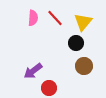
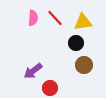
yellow triangle: rotated 42 degrees clockwise
brown circle: moved 1 px up
red circle: moved 1 px right
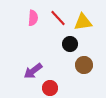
red line: moved 3 px right
black circle: moved 6 px left, 1 px down
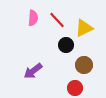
red line: moved 1 px left, 2 px down
yellow triangle: moved 1 px right, 6 px down; rotated 18 degrees counterclockwise
black circle: moved 4 px left, 1 px down
red circle: moved 25 px right
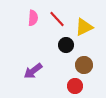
red line: moved 1 px up
yellow triangle: moved 1 px up
red circle: moved 2 px up
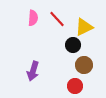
black circle: moved 7 px right
purple arrow: rotated 36 degrees counterclockwise
